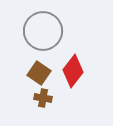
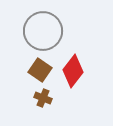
brown square: moved 1 px right, 3 px up
brown cross: rotated 12 degrees clockwise
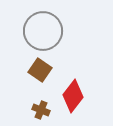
red diamond: moved 25 px down
brown cross: moved 2 px left, 12 px down
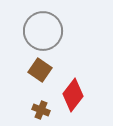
red diamond: moved 1 px up
